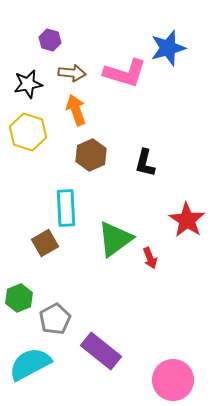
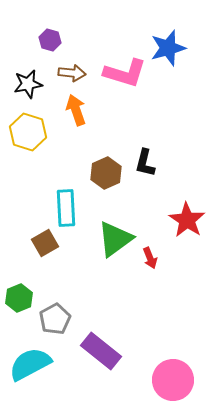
brown hexagon: moved 15 px right, 18 px down
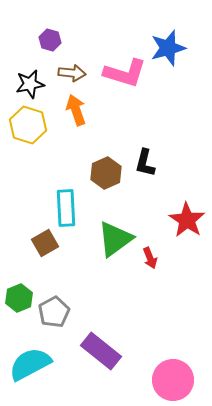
black star: moved 2 px right
yellow hexagon: moved 7 px up
gray pentagon: moved 1 px left, 7 px up
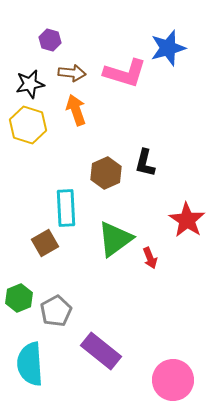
gray pentagon: moved 2 px right, 1 px up
cyan semicircle: rotated 66 degrees counterclockwise
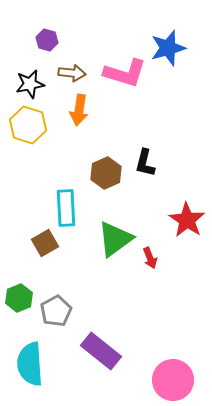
purple hexagon: moved 3 px left
orange arrow: moved 3 px right; rotated 152 degrees counterclockwise
